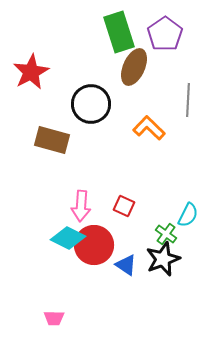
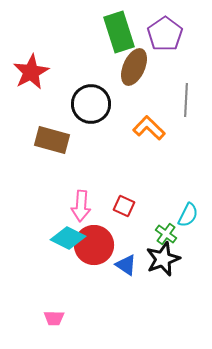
gray line: moved 2 px left
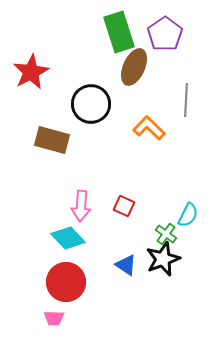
cyan diamond: rotated 20 degrees clockwise
red circle: moved 28 px left, 37 px down
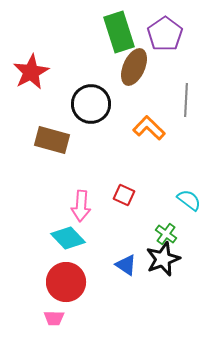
red square: moved 11 px up
cyan semicircle: moved 1 px right, 15 px up; rotated 80 degrees counterclockwise
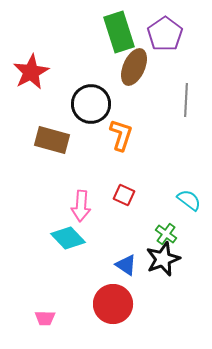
orange L-shape: moved 28 px left, 7 px down; rotated 64 degrees clockwise
red circle: moved 47 px right, 22 px down
pink trapezoid: moved 9 px left
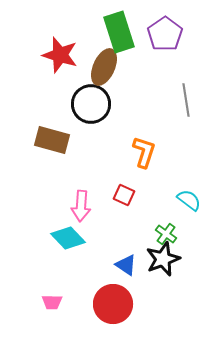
brown ellipse: moved 30 px left
red star: moved 29 px right, 17 px up; rotated 27 degrees counterclockwise
gray line: rotated 12 degrees counterclockwise
orange L-shape: moved 23 px right, 17 px down
pink trapezoid: moved 7 px right, 16 px up
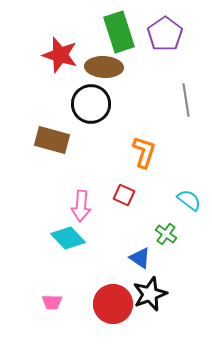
brown ellipse: rotated 69 degrees clockwise
black star: moved 13 px left, 35 px down
blue triangle: moved 14 px right, 7 px up
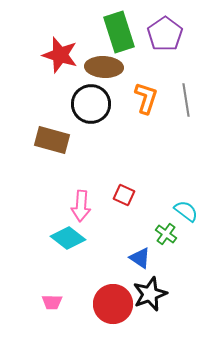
orange L-shape: moved 2 px right, 54 px up
cyan semicircle: moved 3 px left, 11 px down
cyan diamond: rotated 8 degrees counterclockwise
